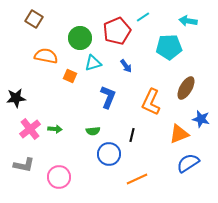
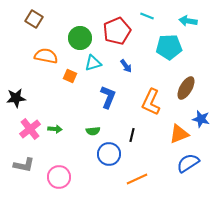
cyan line: moved 4 px right, 1 px up; rotated 56 degrees clockwise
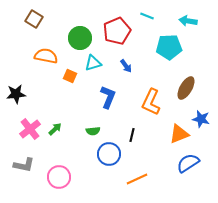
black star: moved 4 px up
green arrow: rotated 48 degrees counterclockwise
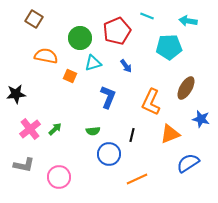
orange triangle: moved 9 px left
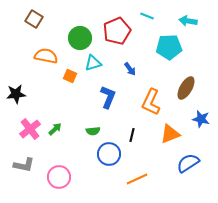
blue arrow: moved 4 px right, 3 px down
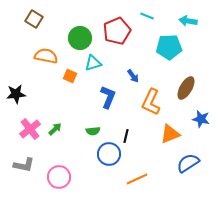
blue arrow: moved 3 px right, 7 px down
black line: moved 6 px left, 1 px down
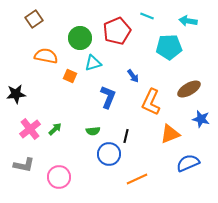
brown square: rotated 24 degrees clockwise
brown ellipse: moved 3 px right, 1 px down; rotated 30 degrees clockwise
blue semicircle: rotated 10 degrees clockwise
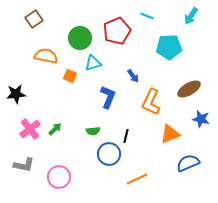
cyan arrow: moved 3 px right, 5 px up; rotated 66 degrees counterclockwise
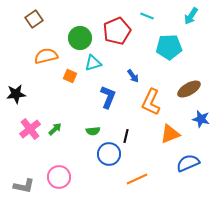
orange semicircle: rotated 25 degrees counterclockwise
gray L-shape: moved 21 px down
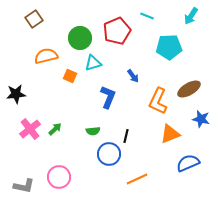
orange L-shape: moved 7 px right, 1 px up
